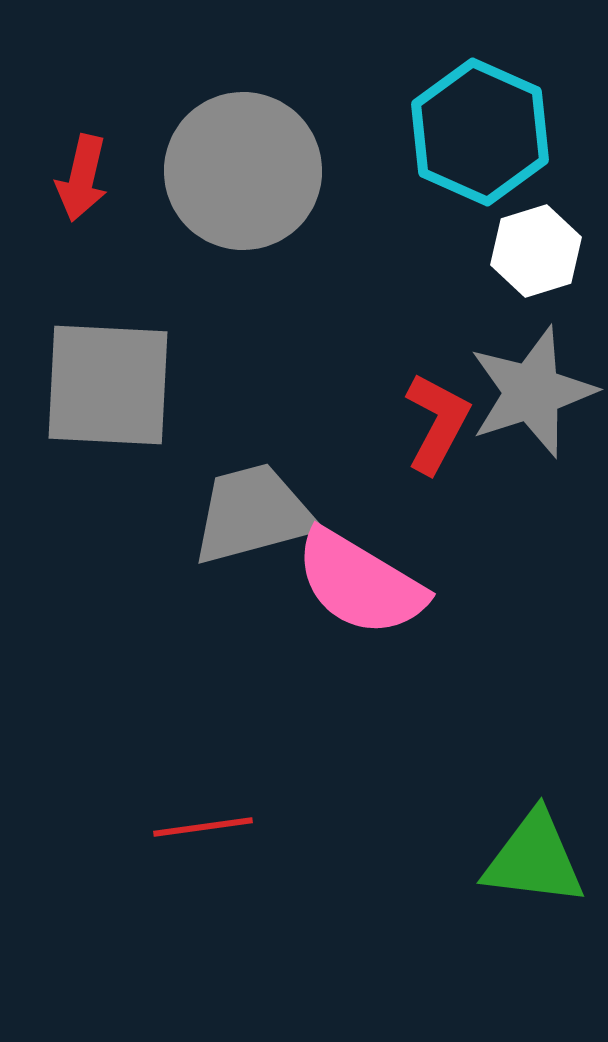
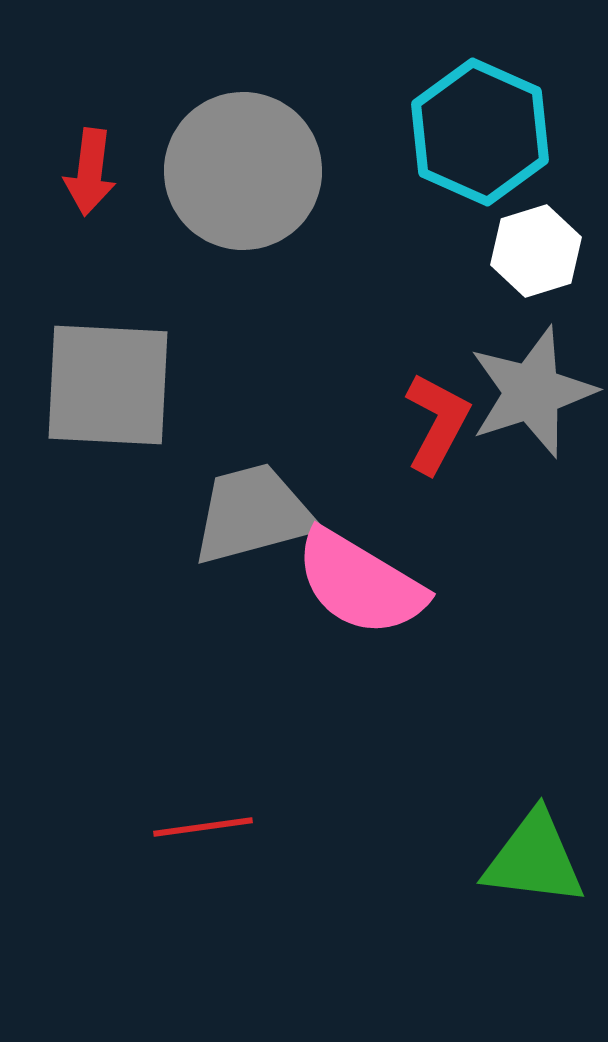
red arrow: moved 8 px right, 6 px up; rotated 6 degrees counterclockwise
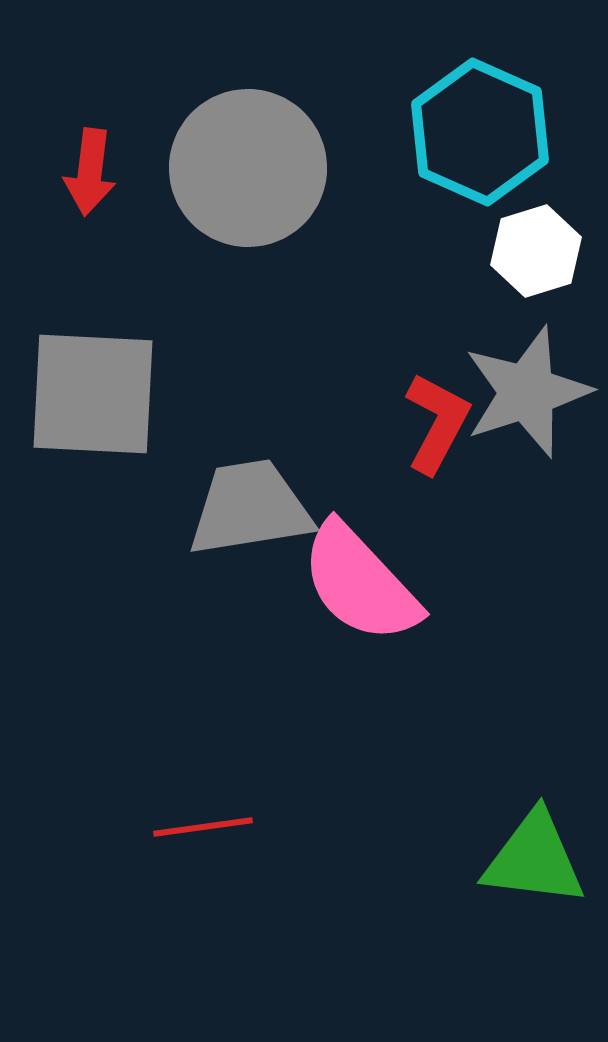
gray circle: moved 5 px right, 3 px up
gray square: moved 15 px left, 9 px down
gray star: moved 5 px left
gray trapezoid: moved 3 px left, 6 px up; rotated 6 degrees clockwise
pink semicircle: rotated 16 degrees clockwise
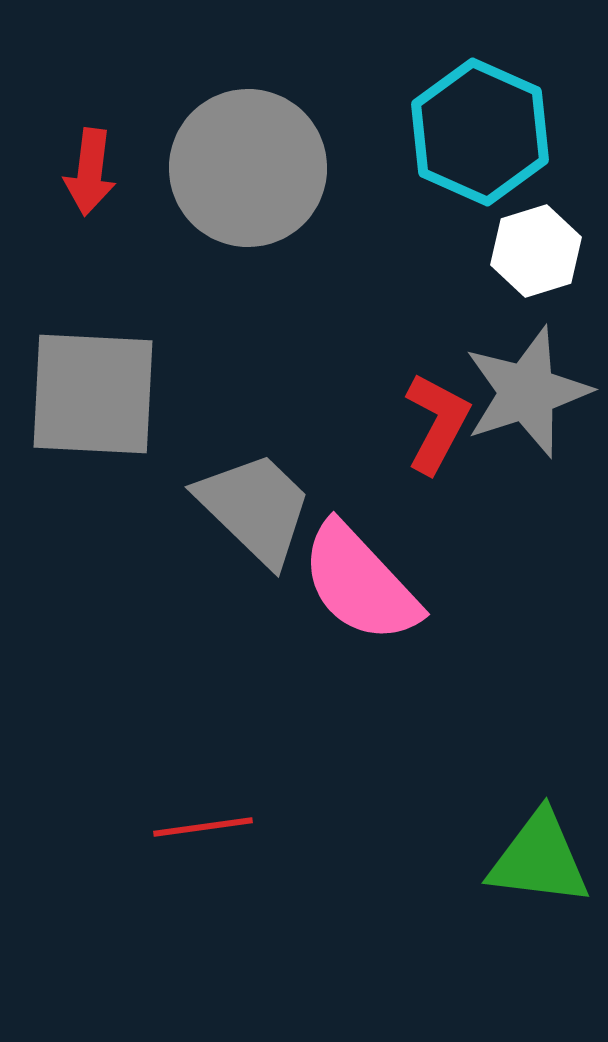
gray trapezoid: moved 5 px right; rotated 53 degrees clockwise
green triangle: moved 5 px right
